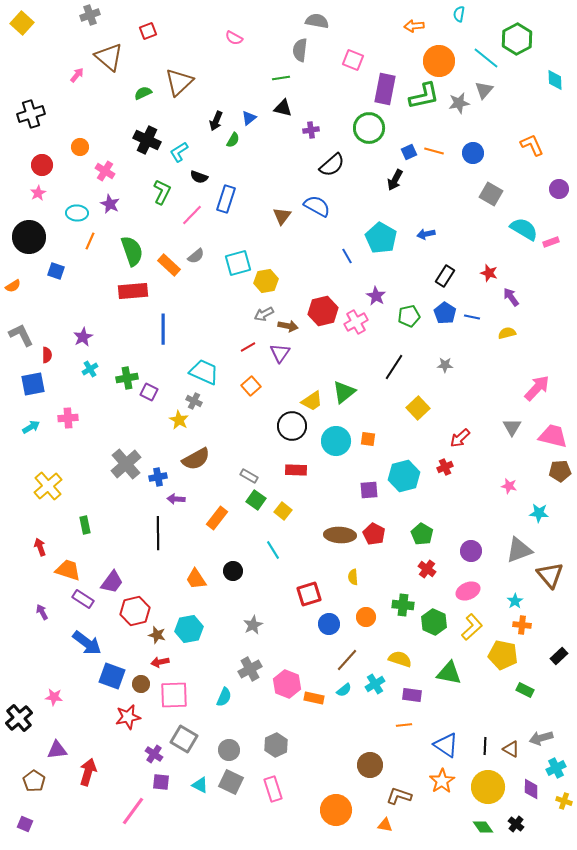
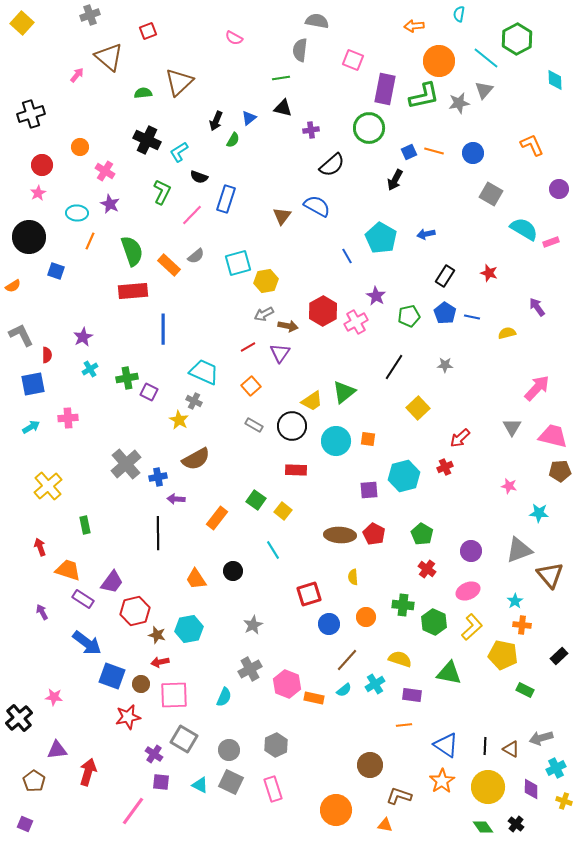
green semicircle at (143, 93): rotated 18 degrees clockwise
purple arrow at (511, 297): moved 26 px right, 10 px down
red hexagon at (323, 311): rotated 16 degrees counterclockwise
gray rectangle at (249, 476): moved 5 px right, 51 px up
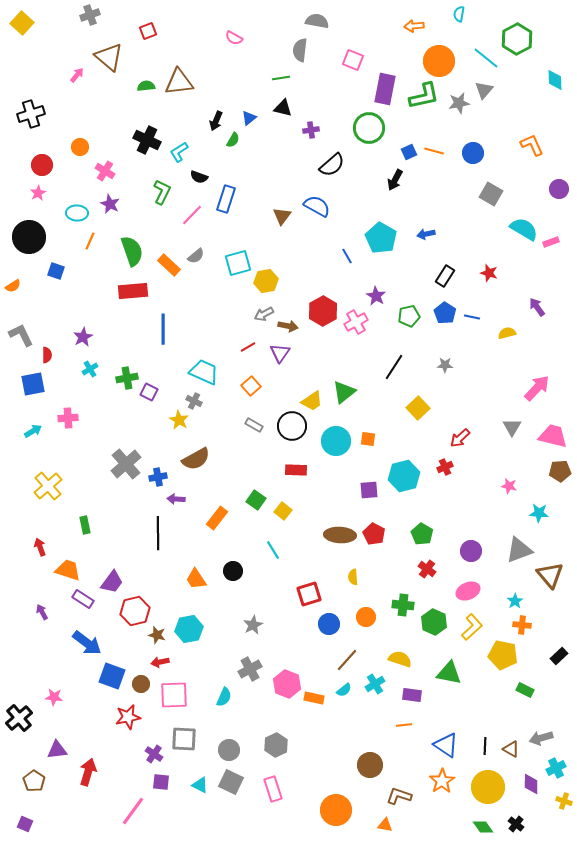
brown triangle at (179, 82): rotated 36 degrees clockwise
green semicircle at (143, 93): moved 3 px right, 7 px up
cyan arrow at (31, 427): moved 2 px right, 4 px down
gray square at (184, 739): rotated 28 degrees counterclockwise
purple diamond at (531, 789): moved 5 px up
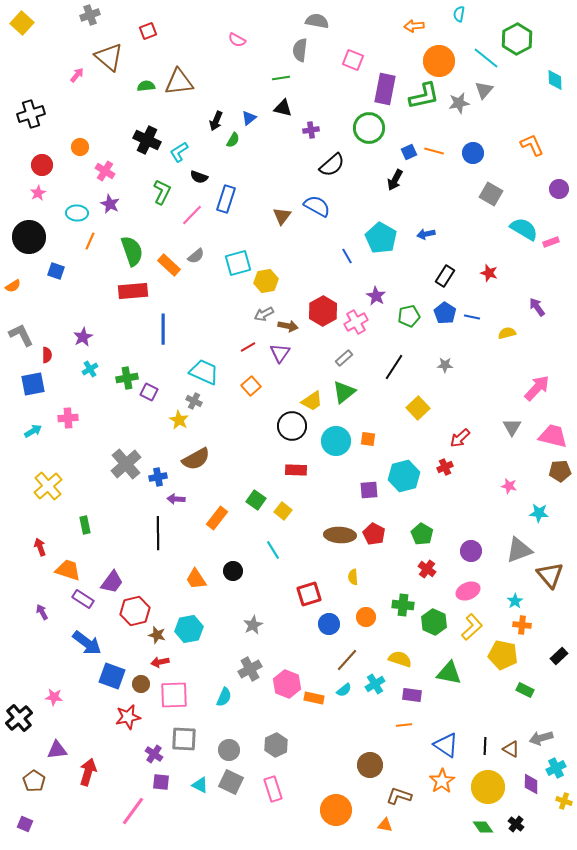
pink semicircle at (234, 38): moved 3 px right, 2 px down
gray rectangle at (254, 425): moved 90 px right, 67 px up; rotated 72 degrees counterclockwise
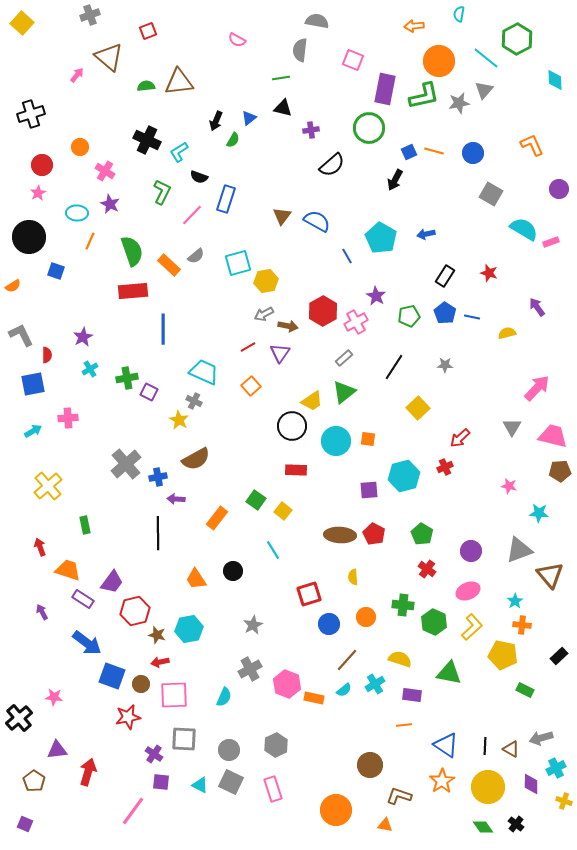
blue semicircle at (317, 206): moved 15 px down
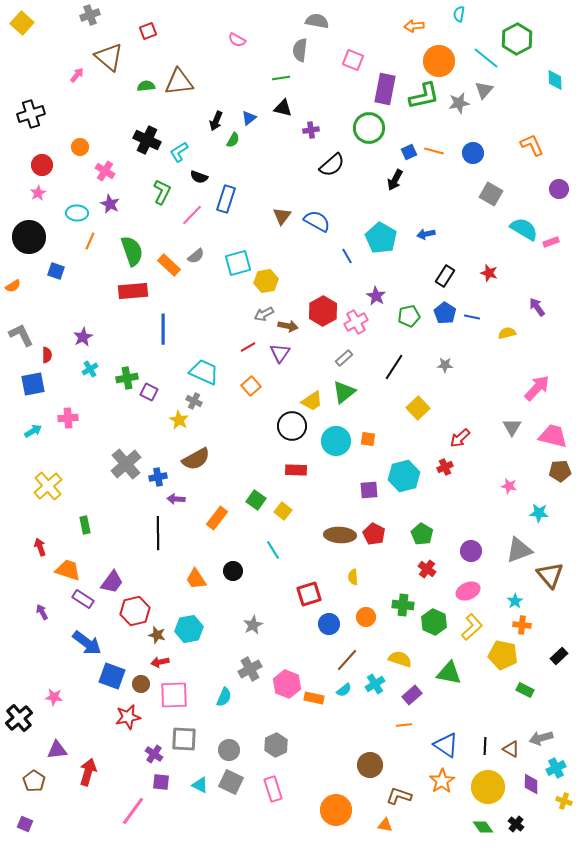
purple rectangle at (412, 695): rotated 48 degrees counterclockwise
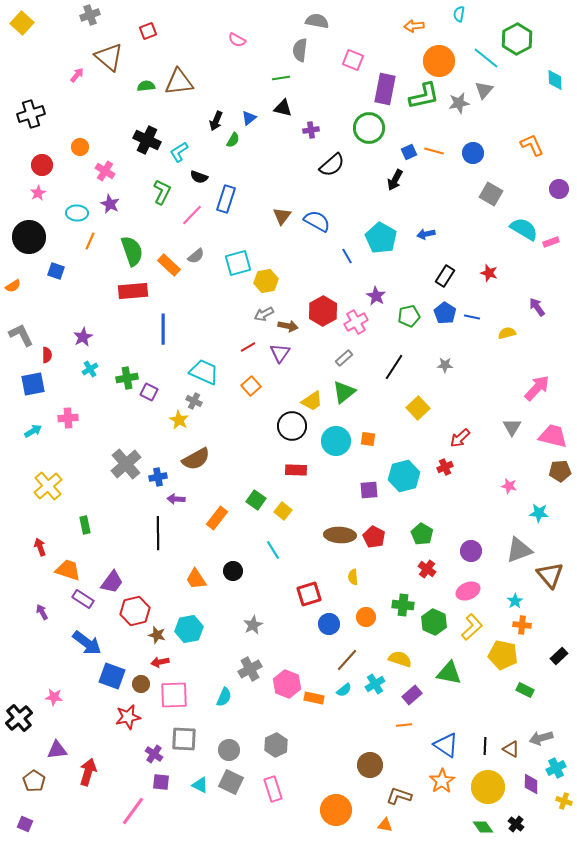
red pentagon at (374, 534): moved 3 px down
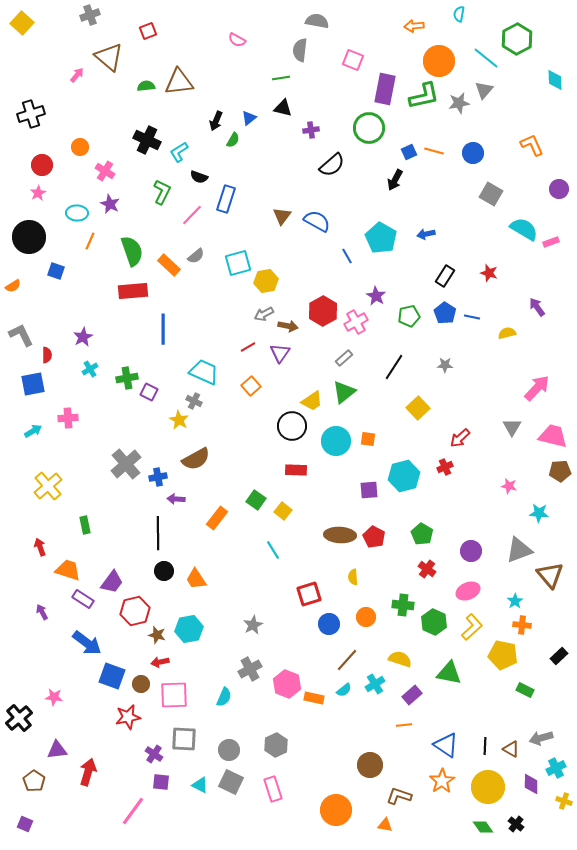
black circle at (233, 571): moved 69 px left
